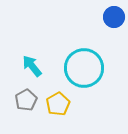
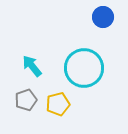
blue circle: moved 11 px left
gray pentagon: rotated 10 degrees clockwise
yellow pentagon: rotated 15 degrees clockwise
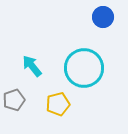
gray pentagon: moved 12 px left
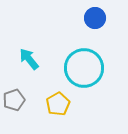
blue circle: moved 8 px left, 1 px down
cyan arrow: moved 3 px left, 7 px up
yellow pentagon: rotated 15 degrees counterclockwise
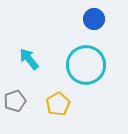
blue circle: moved 1 px left, 1 px down
cyan circle: moved 2 px right, 3 px up
gray pentagon: moved 1 px right, 1 px down
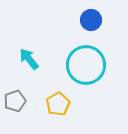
blue circle: moved 3 px left, 1 px down
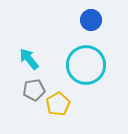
gray pentagon: moved 19 px right, 11 px up; rotated 10 degrees clockwise
